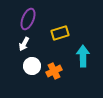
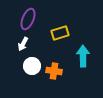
white arrow: moved 1 px left
orange cross: rotated 35 degrees clockwise
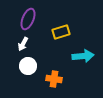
yellow rectangle: moved 1 px right, 1 px up
cyan arrow: rotated 85 degrees clockwise
white circle: moved 4 px left
orange cross: moved 8 px down
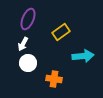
yellow rectangle: rotated 18 degrees counterclockwise
white circle: moved 3 px up
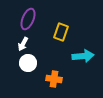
yellow rectangle: rotated 36 degrees counterclockwise
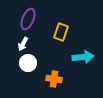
cyan arrow: moved 1 px down
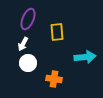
yellow rectangle: moved 4 px left; rotated 24 degrees counterclockwise
cyan arrow: moved 2 px right
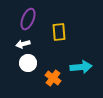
yellow rectangle: moved 2 px right
white arrow: rotated 48 degrees clockwise
cyan arrow: moved 4 px left, 10 px down
orange cross: moved 1 px left, 1 px up; rotated 28 degrees clockwise
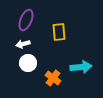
purple ellipse: moved 2 px left, 1 px down
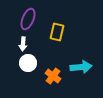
purple ellipse: moved 2 px right, 1 px up
yellow rectangle: moved 2 px left; rotated 18 degrees clockwise
white arrow: rotated 72 degrees counterclockwise
orange cross: moved 2 px up
